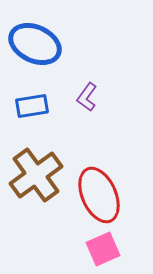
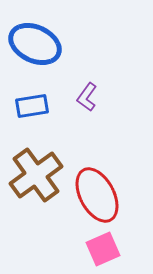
red ellipse: moved 2 px left; rotated 4 degrees counterclockwise
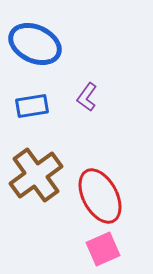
red ellipse: moved 3 px right, 1 px down
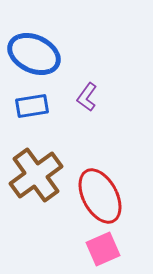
blue ellipse: moved 1 px left, 10 px down
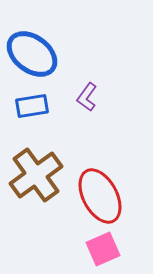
blue ellipse: moved 2 px left; rotated 12 degrees clockwise
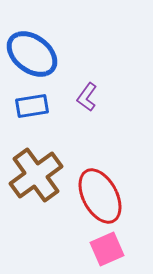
pink square: moved 4 px right
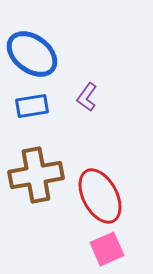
brown cross: rotated 26 degrees clockwise
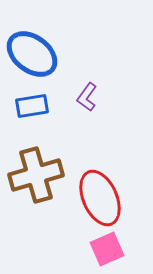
brown cross: rotated 6 degrees counterclockwise
red ellipse: moved 2 px down; rotated 4 degrees clockwise
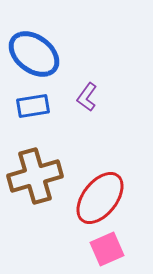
blue ellipse: moved 2 px right
blue rectangle: moved 1 px right
brown cross: moved 1 px left, 1 px down
red ellipse: rotated 62 degrees clockwise
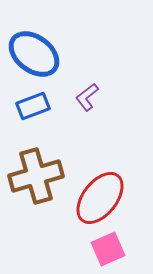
purple L-shape: rotated 16 degrees clockwise
blue rectangle: rotated 12 degrees counterclockwise
brown cross: moved 1 px right
pink square: moved 1 px right
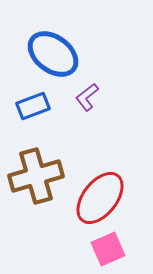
blue ellipse: moved 19 px right
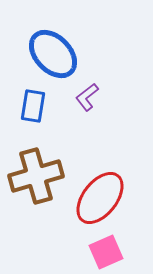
blue ellipse: rotated 9 degrees clockwise
blue rectangle: rotated 60 degrees counterclockwise
pink square: moved 2 px left, 3 px down
